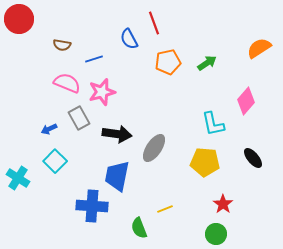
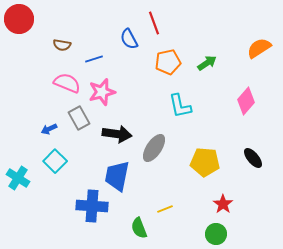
cyan L-shape: moved 33 px left, 18 px up
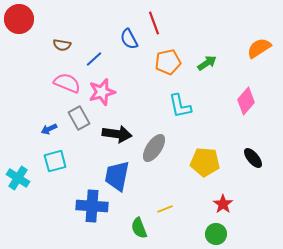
blue line: rotated 24 degrees counterclockwise
cyan square: rotated 30 degrees clockwise
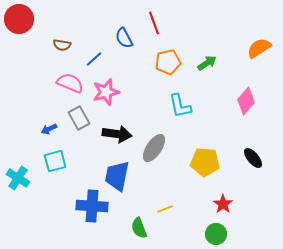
blue semicircle: moved 5 px left, 1 px up
pink semicircle: moved 3 px right
pink star: moved 4 px right
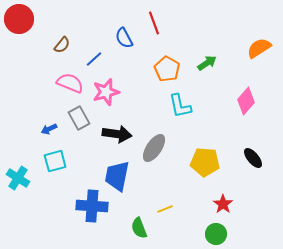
brown semicircle: rotated 60 degrees counterclockwise
orange pentagon: moved 1 px left, 7 px down; rotated 30 degrees counterclockwise
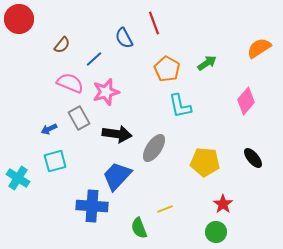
blue trapezoid: rotated 32 degrees clockwise
green circle: moved 2 px up
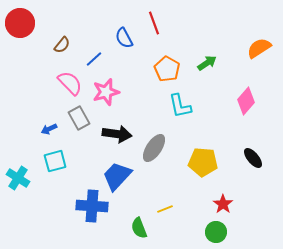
red circle: moved 1 px right, 4 px down
pink semicircle: rotated 24 degrees clockwise
yellow pentagon: moved 2 px left
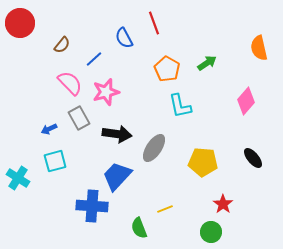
orange semicircle: rotated 70 degrees counterclockwise
green circle: moved 5 px left
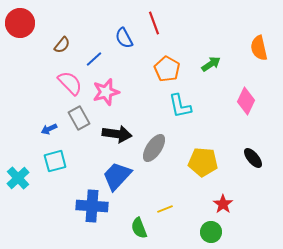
green arrow: moved 4 px right, 1 px down
pink diamond: rotated 16 degrees counterclockwise
cyan cross: rotated 15 degrees clockwise
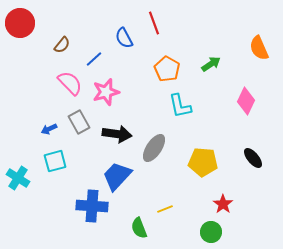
orange semicircle: rotated 10 degrees counterclockwise
gray rectangle: moved 4 px down
cyan cross: rotated 15 degrees counterclockwise
